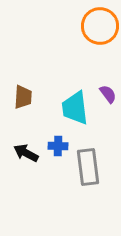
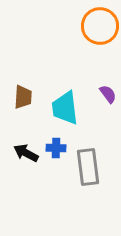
cyan trapezoid: moved 10 px left
blue cross: moved 2 px left, 2 px down
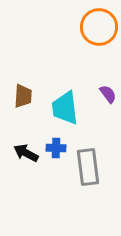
orange circle: moved 1 px left, 1 px down
brown trapezoid: moved 1 px up
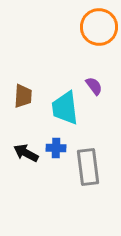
purple semicircle: moved 14 px left, 8 px up
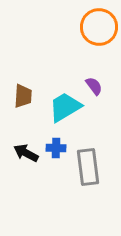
cyan trapezoid: moved 1 px up; rotated 66 degrees clockwise
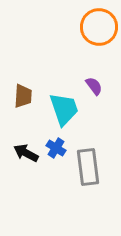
cyan trapezoid: moved 1 px left, 2 px down; rotated 102 degrees clockwise
blue cross: rotated 30 degrees clockwise
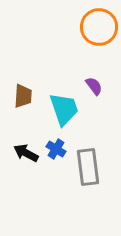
blue cross: moved 1 px down
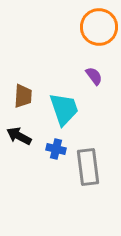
purple semicircle: moved 10 px up
blue cross: rotated 18 degrees counterclockwise
black arrow: moved 7 px left, 17 px up
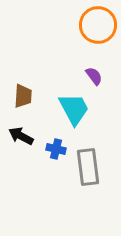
orange circle: moved 1 px left, 2 px up
cyan trapezoid: moved 10 px right; rotated 9 degrees counterclockwise
black arrow: moved 2 px right
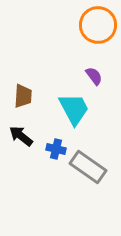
black arrow: rotated 10 degrees clockwise
gray rectangle: rotated 48 degrees counterclockwise
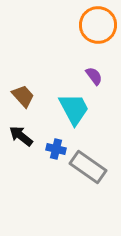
brown trapezoid: rotated 45 degrees counterclockwise
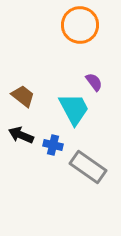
orange circle: moved 18 px left
purple semicircle: moved 6 px down
brown trapezoid: rotated 10 degrees counterclockwise
black arrow: moved 1 px up; rotated 15 degrees counterclockwise
blue cross: moved 3 px left, 4 px up
